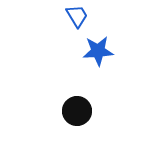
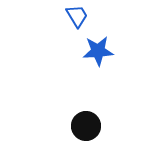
black circle: moved 9 px right, 15 px down
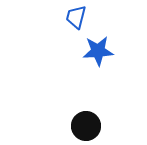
blue trapezoid: moved 1 px left, 1 px down; rotated 135 degrees counterclockwise
